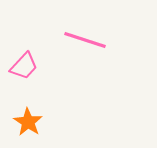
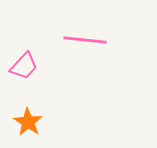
pink line: rotated 12 degrees counterclockwise
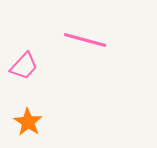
pink line: rotated 9 degrees clockwise
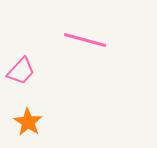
pink trapezoid: moved 3 px left, 5 px down
